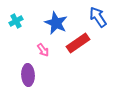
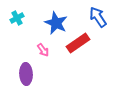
cyan cross: moved 1 px right, 3 px up
purple ellipse: moved 2 px left, 1 px up
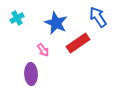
purple ellipse: moved 5 px right
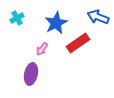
blue arrow: rotated 35 degrees counterclockwise
blue star: rotated 20 degrees clockwise
pink arrow: moved 1 px left, 1 px up; rotated 72 degrees clockwise
purple ellipse: rotated 15 degrees clockwise
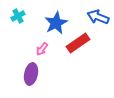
cyan cross: moved 1 px right, 2 px up
